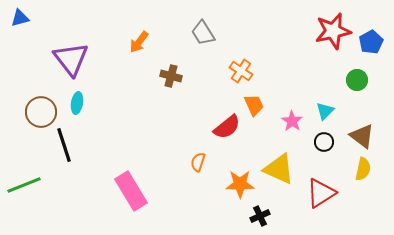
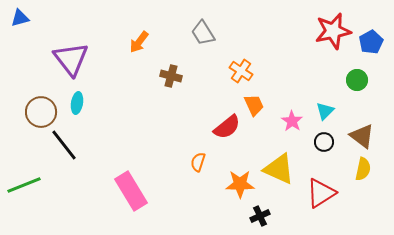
black line: rotated 20 degrees counterclockwise
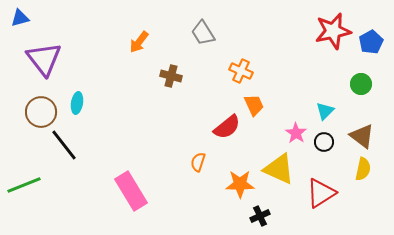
purple triangle: moved 27 px left
orange cross: rotated 10 degrees counterclockwise
green circle: moved 4 px right, 4 px down
pink star: moved 4 px right, 12 px down
